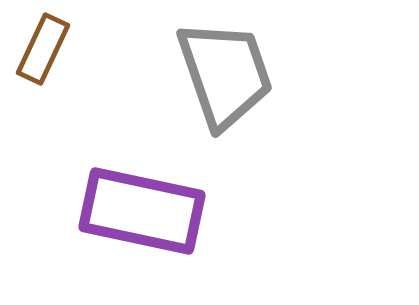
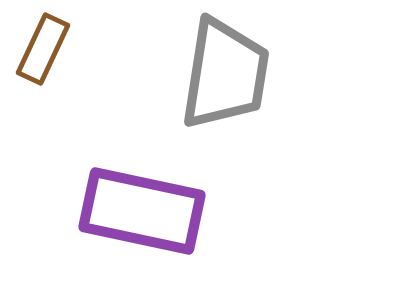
gray trapezoid: rotated 28 degrees clockwise
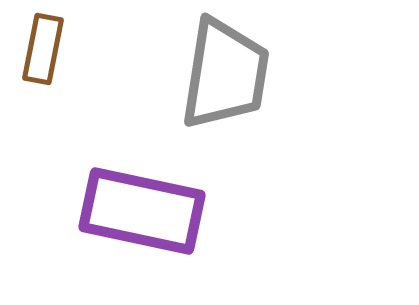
brown rectangle: rotated 14 degrees counterclockwise
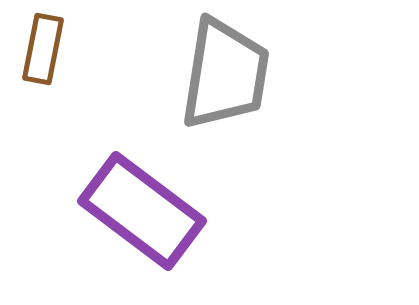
purple rectangle: rotated 25 degrees clockwise
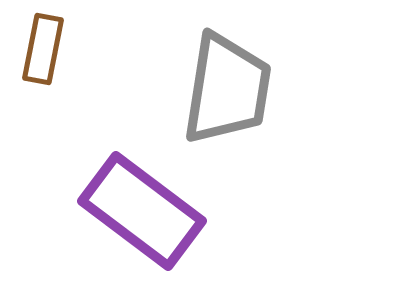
gray trapezoid: moved 2 px right, 15 px down
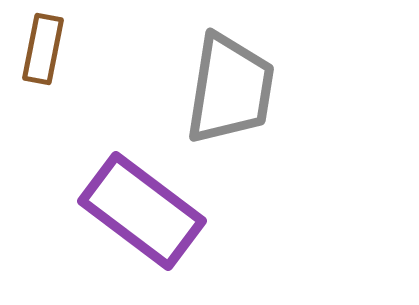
gray trapezoid: moved 3 px right
